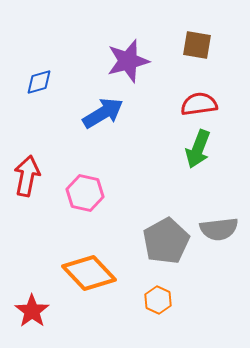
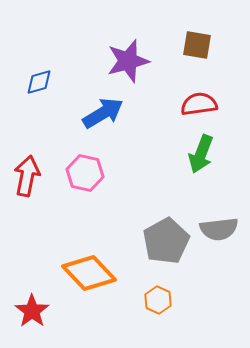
green arrow: moved 3 px right, 5 px down
pink hexagon: moved 20 px up
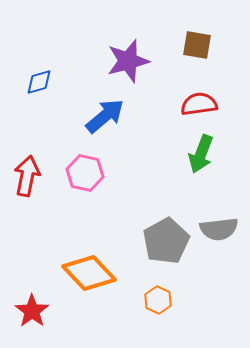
blue arrow: moved 2 px right, 3 px down; rotated 9 degrees counterclockwise
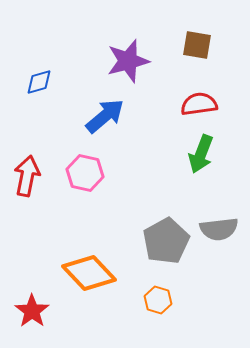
orange hexagon: rotated 8 degrees counterclockwise
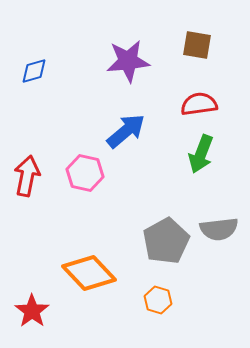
purple star: rotated 9 degrees clockwise
blue diamond: moved 5 px left, 11 px up
blue arrow: moved 21 px right, 15 px down
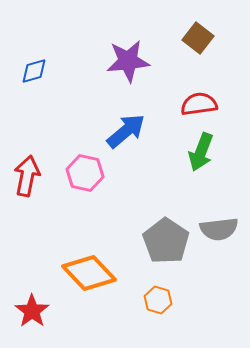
brown square: moved 1 px right, 7 px up; rotated 28 degrees clockwise
green arrow: moved 2 px up
gray pentagon: rotated 9 degrees counterclockwise
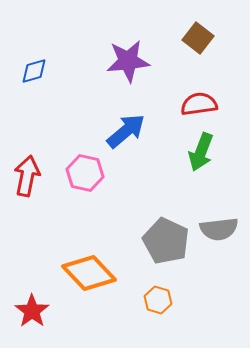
gray pentagon: rotated 9 degrees counterclockwise
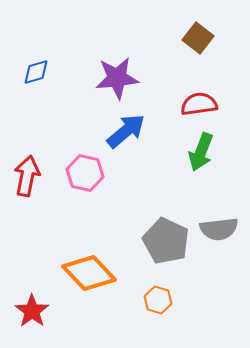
purple star: moved 11 px left, 17 px down
blue diamond: moved 2 px right, 1 px down
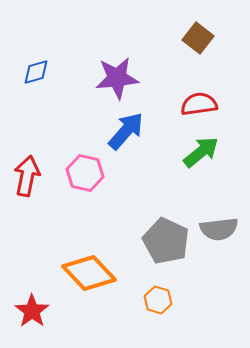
blue arrow: rotated 9 degrees counterclockwise
green arrow: rotated 150 degrees counterclockwise
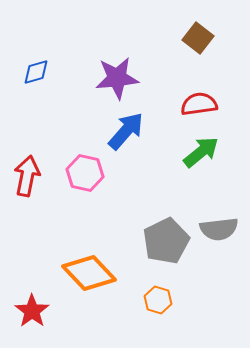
gray pentagon: rotated 21 degrees clockwise
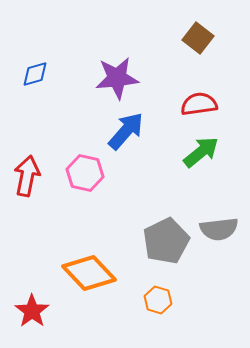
blue diamond: moved 1 px left, 2 px down
